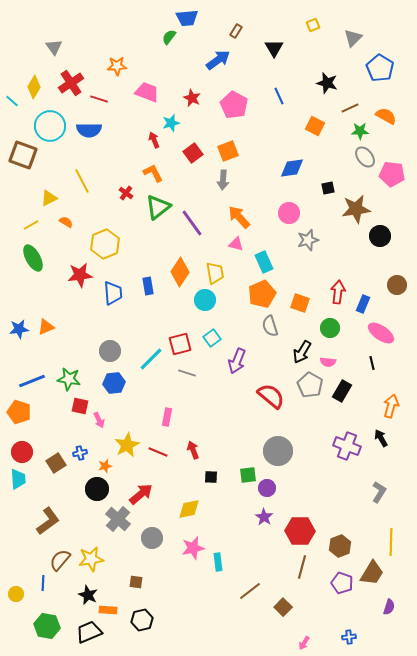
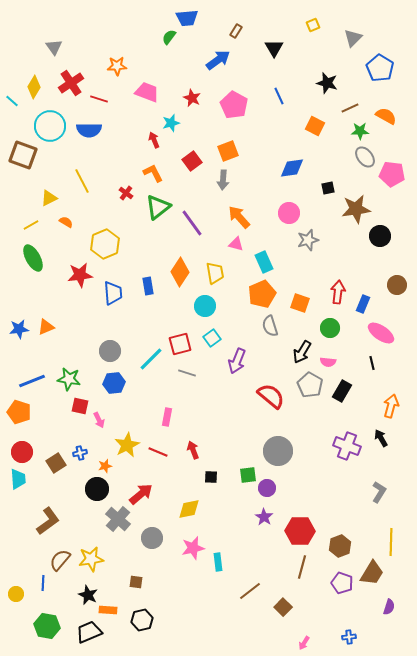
red square at (193, 153): moved 1 px left, 8 px down
cyan circle at (205, 300): moved 6 px down
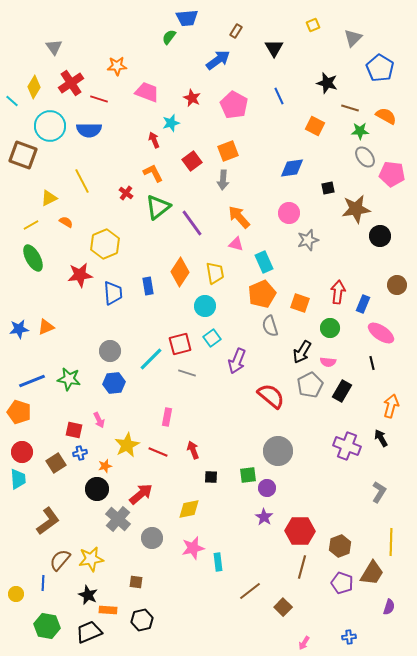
brown line at (350, 108): rotated 42 degrees clockwise
gray pentagon at (310, 385): rotated 15 degrees clockwise
red square at (80, 406): moved 6 px left, 24 px down
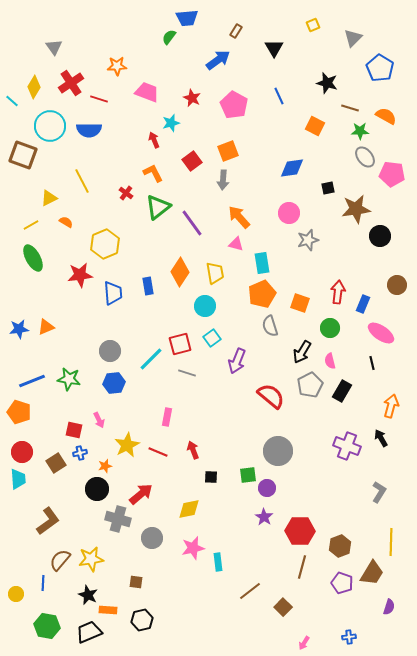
cyan rectangle at (264, 262): moved 2 px left, 1 px down; rotated 15 degrees clockwise
pink semicircle at (328, 362): moved 2 px right, 1 px up; rotated 70 degrees clockwise
gray cross at (118, 519): rotated 25 degrees counterclockwise
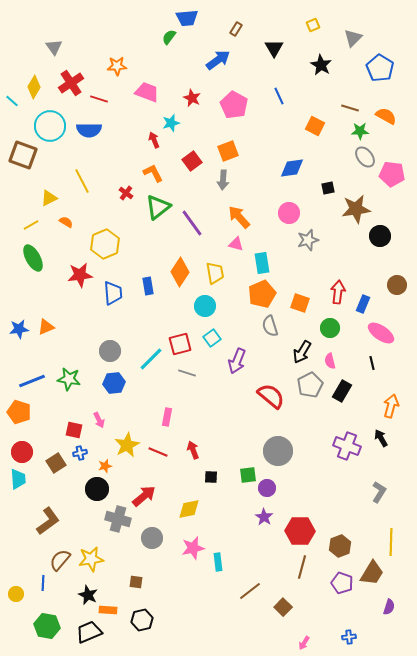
brown rectangle at (236, 31): moved 2 px up
black star at (327, 83): moved 6 px left, 18 px up; rotated 15 degrees clockwise
red arrow at (141, 494): moved 3 px right, 2 px down
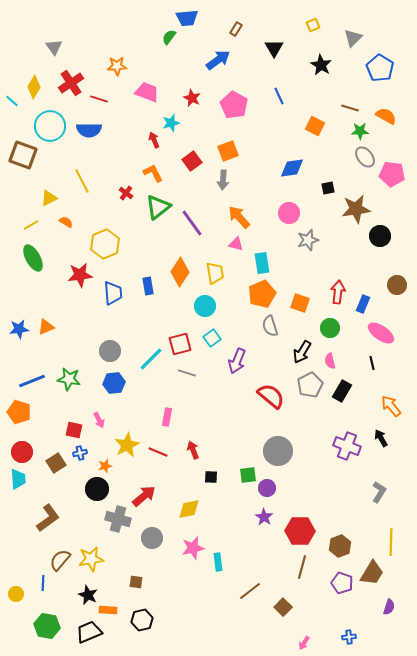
orange arrow at (391, 406): rotated 55 degrees counterclockwise
brown L-shape at (48, 521): moved 3 px up
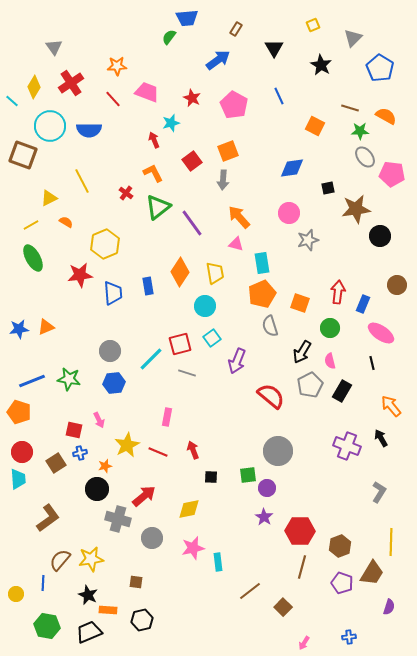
red line at (99, 99): moved 14 px right; rotated 30 degrees clockwise
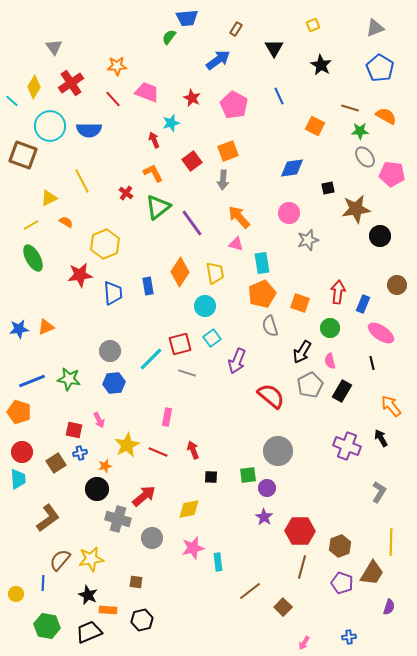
gray triangle at (353, 38): moved 22 px right, 10 px up; rotated 24 degrees clockwise
